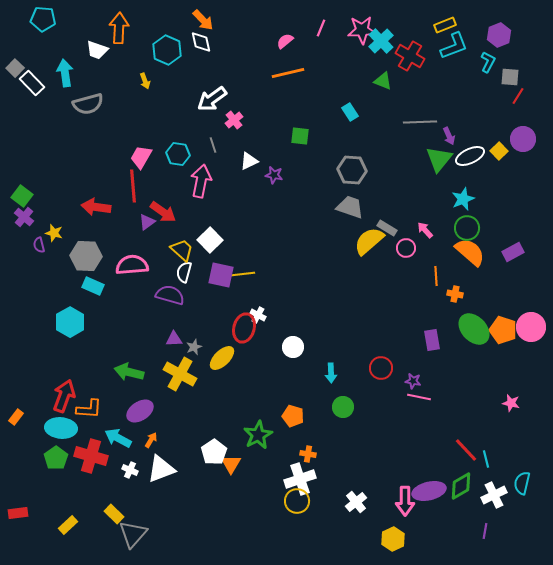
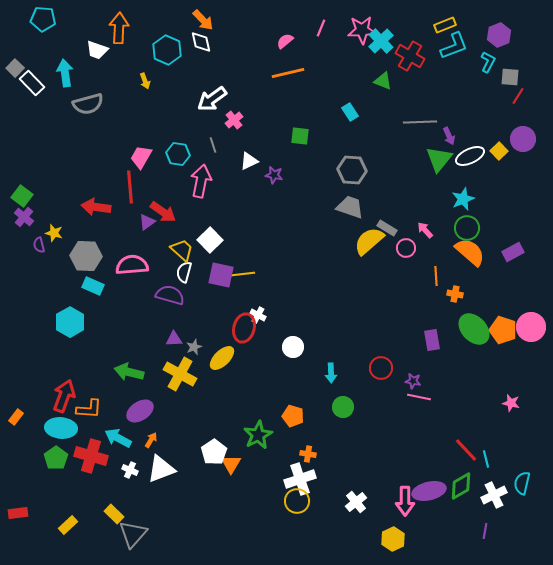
red line at (133, 186): moved 3 px left, 1 px down
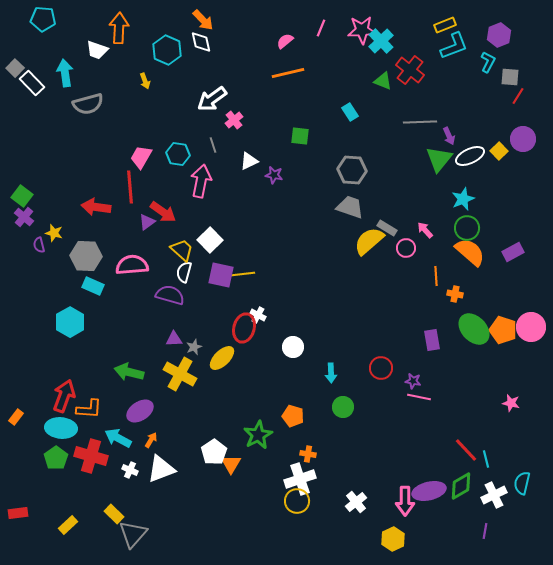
red cross at (410, 56): moved 14 px down; rotated 8 degrees clockwise
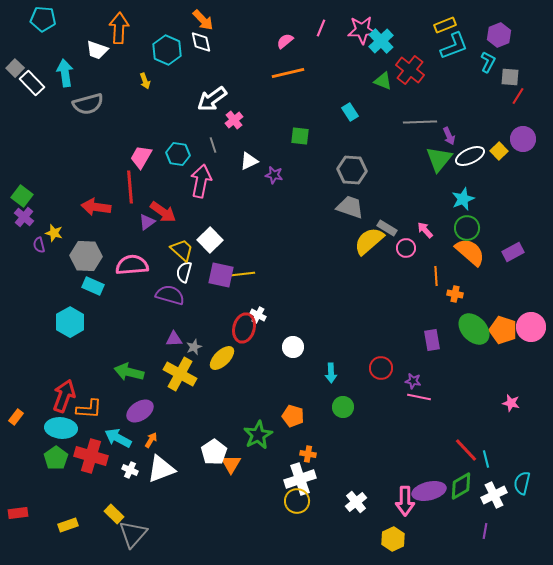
yellow rectangle at (68, 525): rotated 24 degrees clockwise
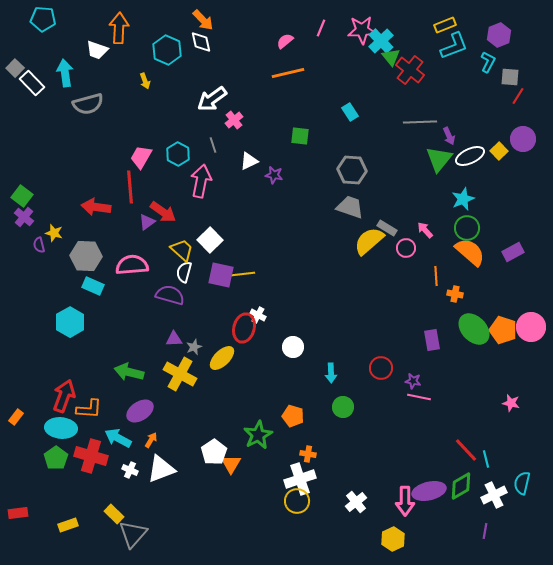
green triangle at (383, 81): moved 8 px right, 24 px up; rotated 30 degrees clockwise
cyan hexagon at (178, 154): rotated 20 degrees clockwise
